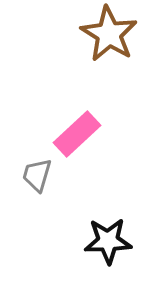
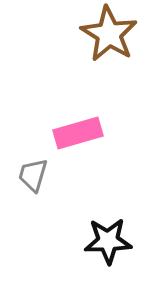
pink rectangle: moved 1 px right, 1 px up; rotated 27 degrees clockwise
gray trapezoid: moved 4 px left
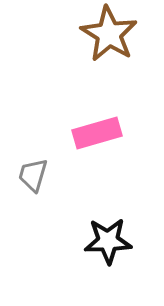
pink rectangle: moved 19 px right
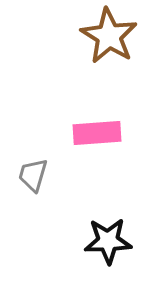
brown star: moved 2 px down
pink rectangle: rotated 12 degrees clockwise
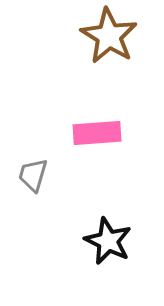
black star: rotated 27 degrees clockwise
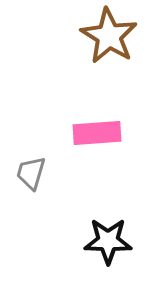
gray trapezoid: moved 2 px left, 2 px up
black star: rotated 24 degrees counterclockwise
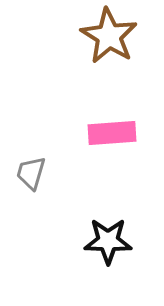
pink rectangle: moved 15 px right
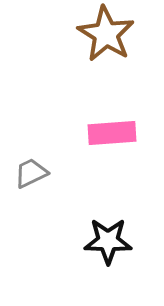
brown star: moved 3 px left, 2 px up
gray trapezoid: rotated 48 degrees clockwise
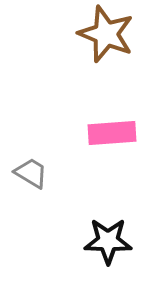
brown star: rotated 10 degrees counterclockwise
gray trapezoid: rotated 57 degrees clockwise
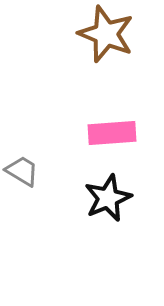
gray trapezoid: moved 9 px left, 2 px up
black star: moved 43 px up; rotated 24 degrees counterclockwise
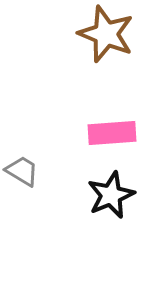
black star: moved 3 px right, 3 px up
